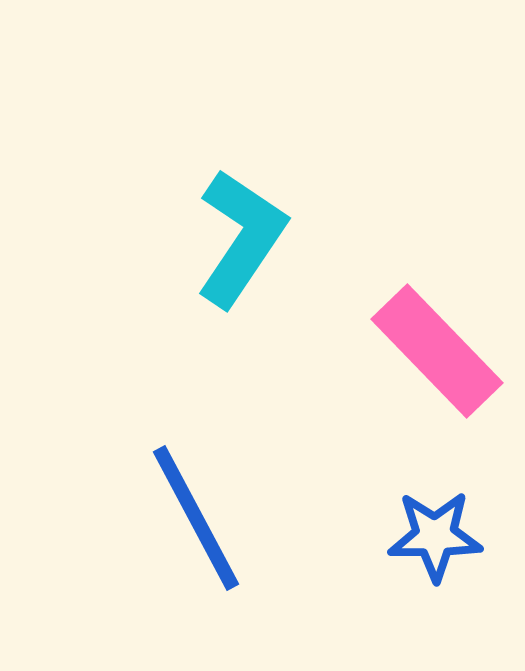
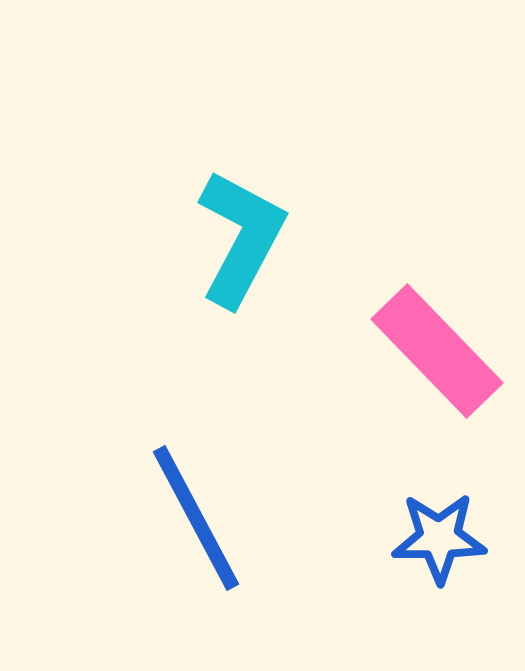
cyan L-shape: rotated 6 degrees counterclockwise
blue star: moved 4 px right, 2 px down
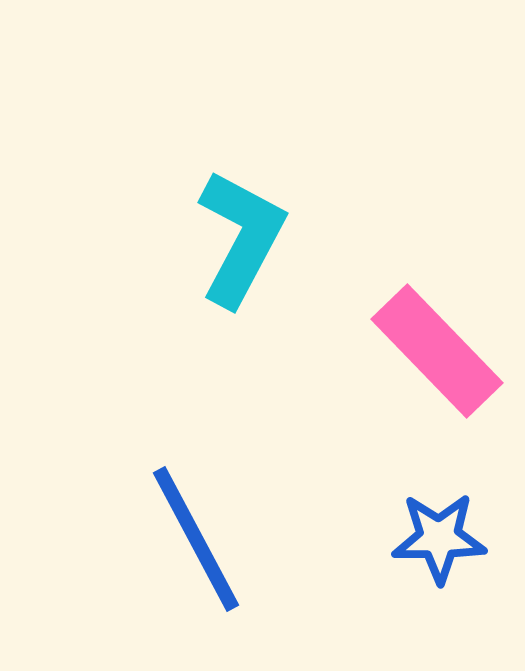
blue line: moved 21 px down
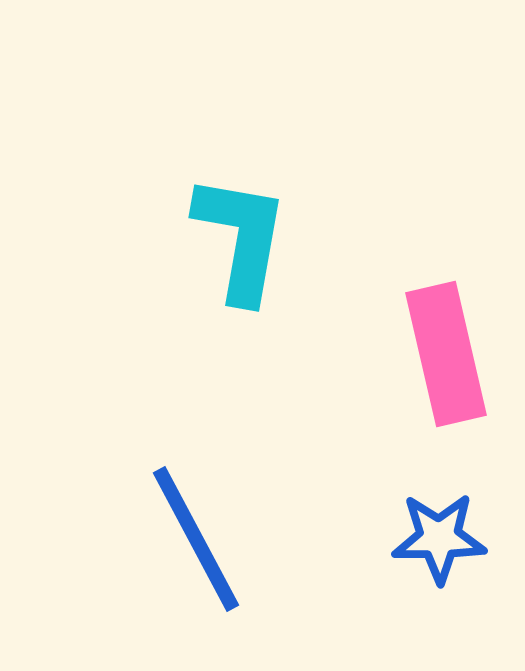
cyan L-shape: rotated 18 degrees counterclockwise
pink rectangle: moved 9 px right, 3 px down; rotated 31 degrees clockwise
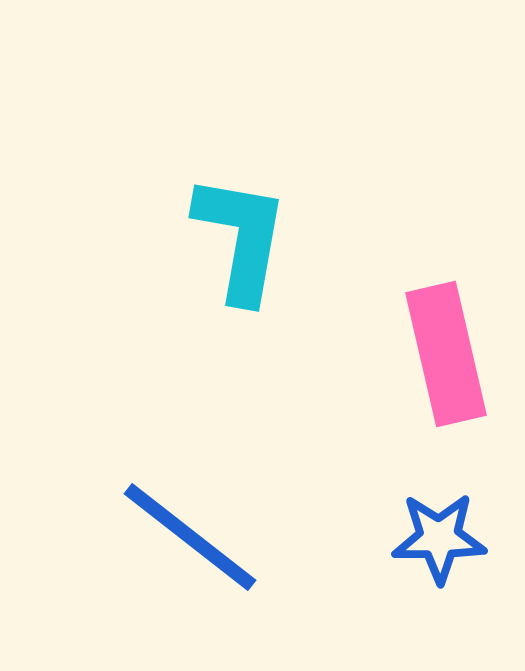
blue line: moved 6 px left, 2 px up; rotated 24 degrees counterclockwise
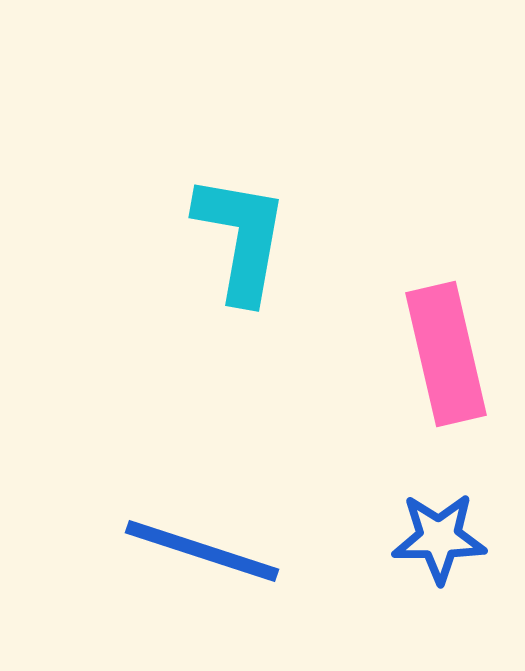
blue line: moved 12 px right, 14 px down; rotated 20 degrees counterclockwise
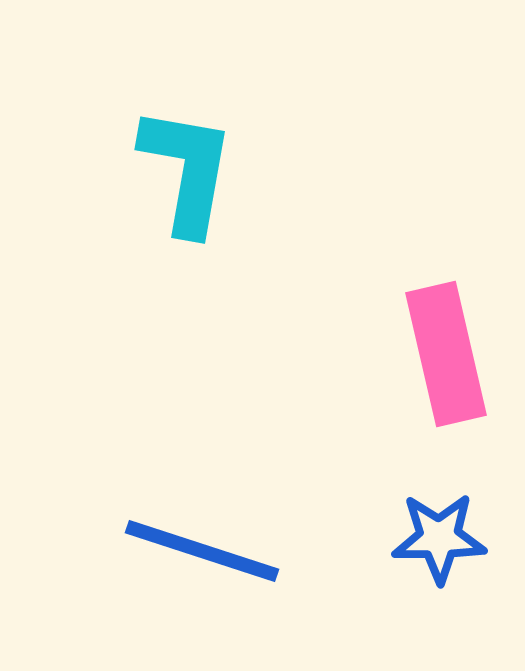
cyan L-shape: moved 54 px left, 68 px up
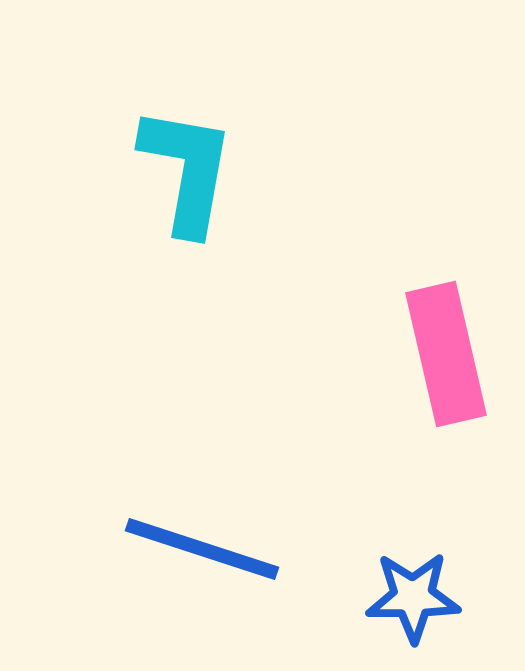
blue star: moved 26 px left, 59 px down
blue line: moved 2 px up
